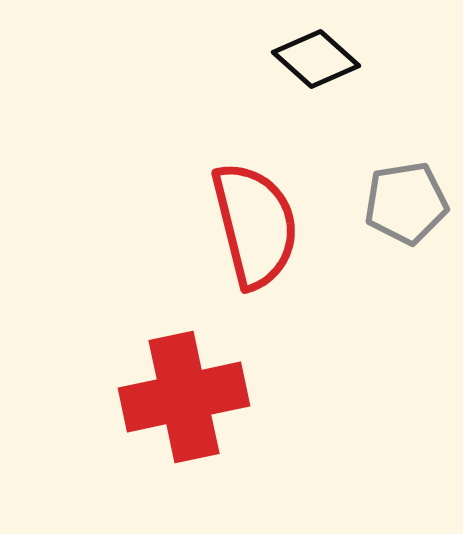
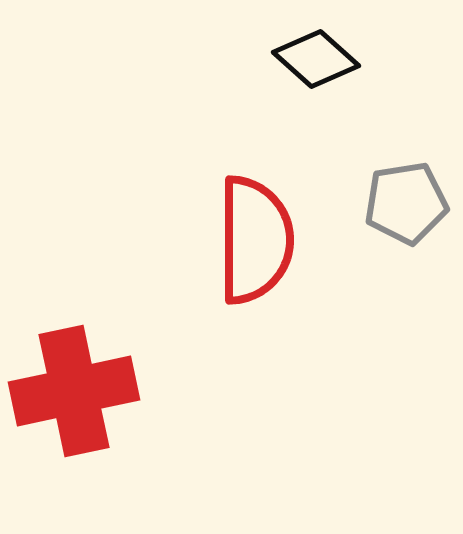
red semicircle: moved 15 px down; rotated 14 degrees clockwise
red cross: moved 110 px left, 6 px up
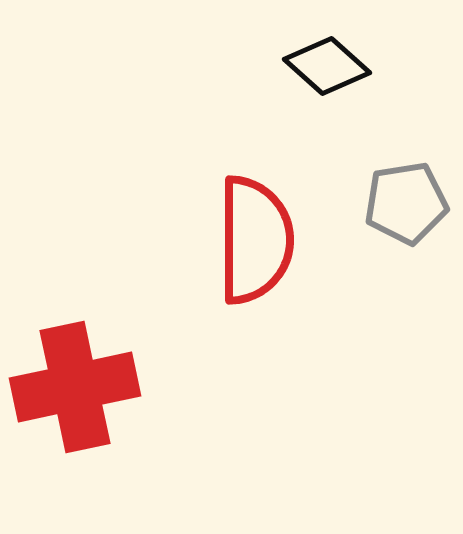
black diamond: moved 11 px right, 7 px down
red cross: moved 1 px right, 4 px up
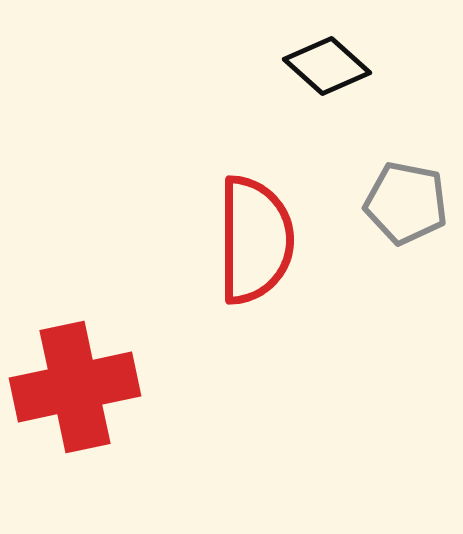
gray pentagon: rotated 20 degrees clockwise
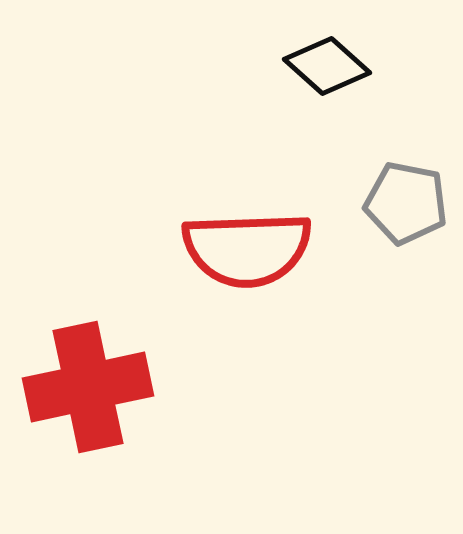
red semicircle: moved 8 px left, 9 px down; rotated 88 degrees clockwise
red cross: moved 13 px right
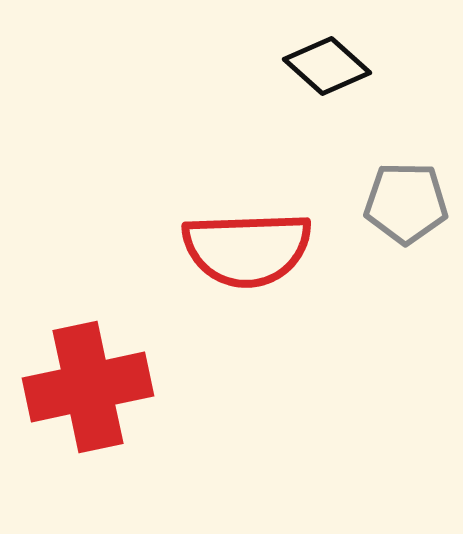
gray pentagon: rotated 10 degrees counterclockwise
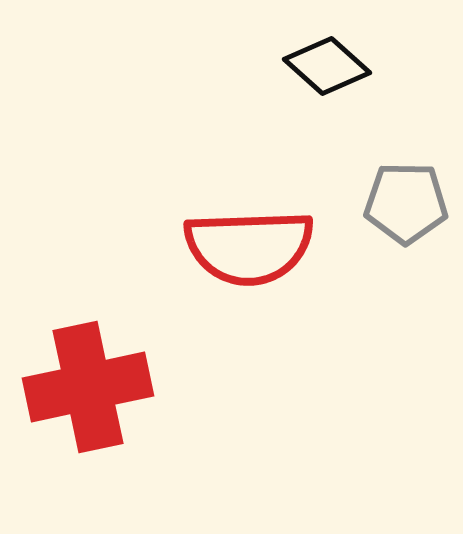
red semicircle: moved 2 px right, 2 px up
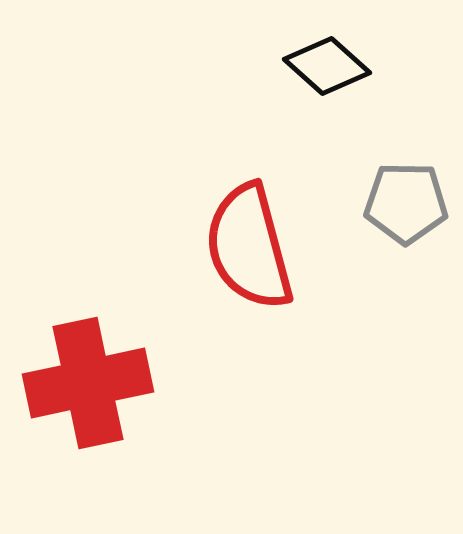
red semicircle: rotated 77 degrees clockwise
red cross: moved 4 px up
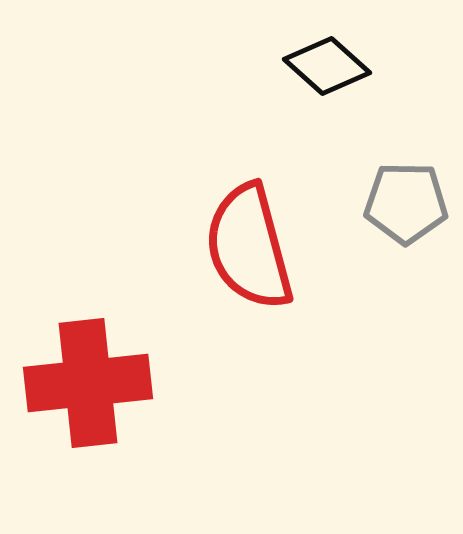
red cross: rotated 6 degrees clockwise
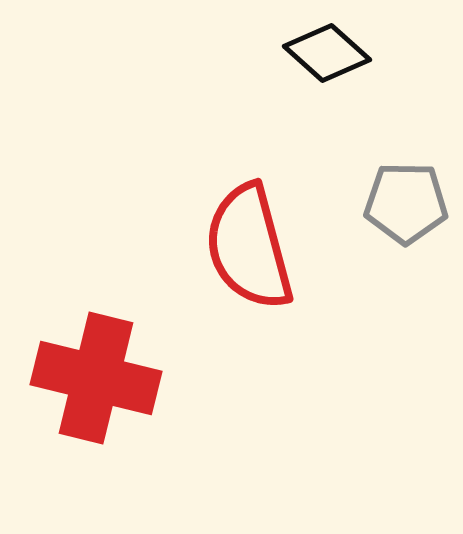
black diamond: moved 13 px up
red cross: moved 8 px right, 5 px up; rotated 20 degrees clockwise
